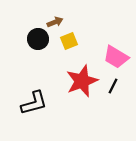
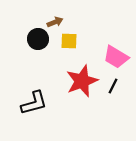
yellow square: rotated 24 degrees clockwise
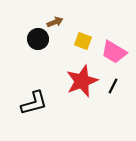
yellow square: moved 14 px right; rotated 18 degrees clockwise
pink trapezoid: moved 2 px left, 5 px up
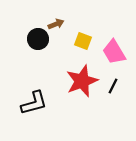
brown arrow: moved 1 px right, 2 px down
pink trapezoid: rotated 28 degrees clockwise
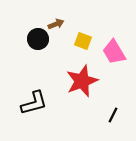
black line: moved 29 px down
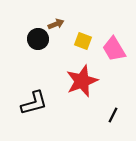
pink trapezoid: moved 3 px up
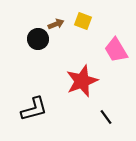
yellow square: moved 20 px up
pink trapezoid: moved 2 px right, 1 px down
black L-shape: moved 6 px down
black line: moved 7 px left, 2 px down; rotated 63 degrees counterclockwise
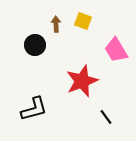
brown arrow: rotated 70 degrees counterclockwise
black circle: moved 3 px left, 6 px down
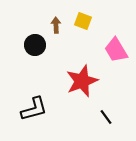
brown arrow: moved 1 px down
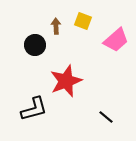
brown arrow: moved 1 px down
pink trapezoid: moved 10 px up; rotated 100 degrees counterclockwise
red star: moved 16 px left
black line: rotated 14 degrees counterclockwise
